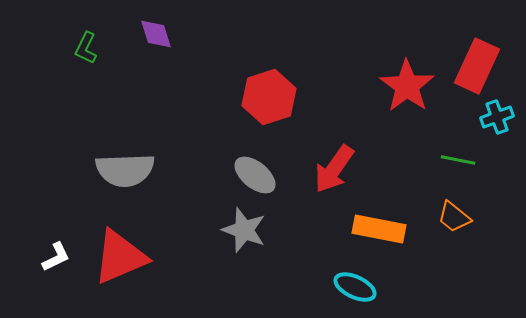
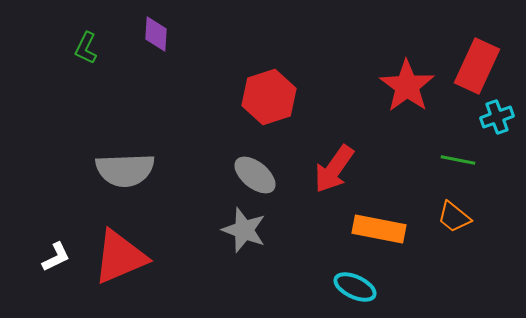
purple diamond: rotated 21 degrees clockwise
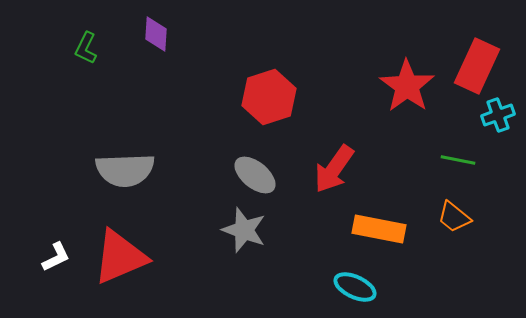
cyan cross: moved 1 px right, 2 px up
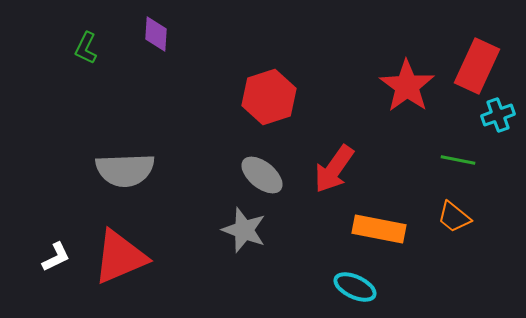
gray ellipse: moved 7 px right
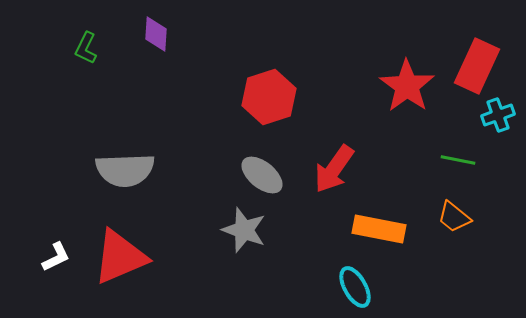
cyan ellipse: rotated 36 degrees clockwise
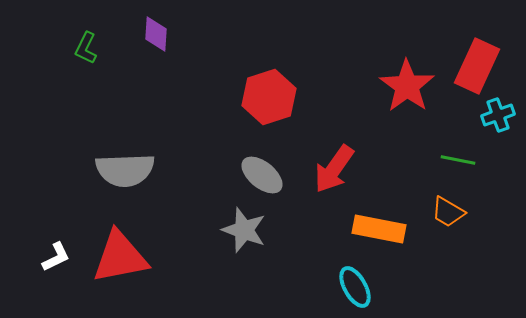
orange trapezoid: moved 6 px left, 5 px up; rotated 9 degrees counterclockwise
red triangle: rotated 12 degrees clockwise
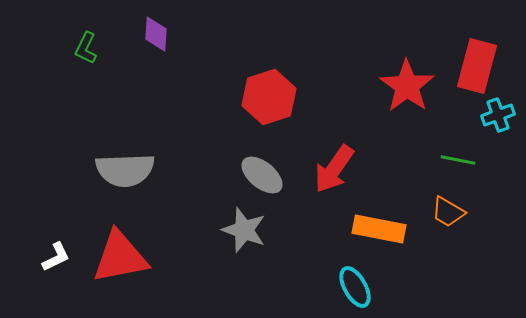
red rectangle: rotated 10 degrees counterclockwise
